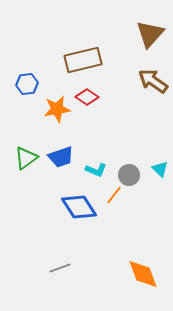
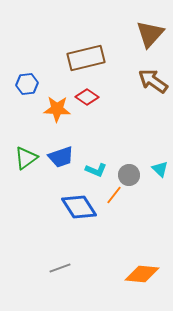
brown rectangle: moved 3 px right, 2 px up
orange star: rotated 12 degrees clockwise
orange diamond: moved 1 px left; rotated 64 degrees counterclockwise
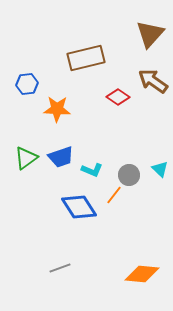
red diamond: moved 31 px right
cyan L-shape: moved 4 px left
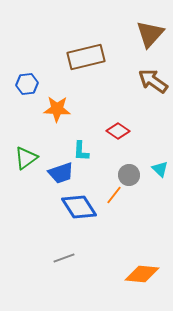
brown rectangle: moved 1 px up
red diamond: moved 34 px down
blue trapezoid: moved 16 px down
cyan L-shape: moved 11 px left, 19 px up; rotated 70 degrees clockwise
gray line: moved 4 px right, 10 px up
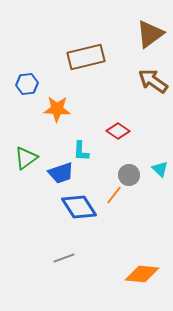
brown triangle: rotated 12 degrees clockwise
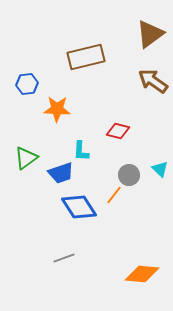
red diamond: rotated 20 degrees counterclockwise
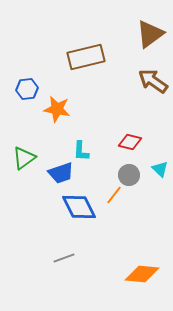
blue hexagon: moved 5 px down
orange star: rotated 8 degrees clockwise
red diamond: moved 12 px right, 11 px down
green triangle: moved 2 px left
blue diamond: rotated 6 degrees clockwise
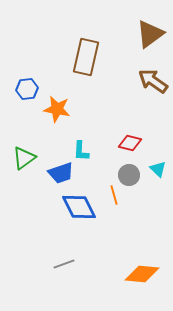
brown rectangle: rotated 63 degrees counterclockwise
red diamond: moved 1 px down
cyan triangle: moved 2 px left
orange line: rotated 54 degrees counterclockwise
gray line: moved 6 px down
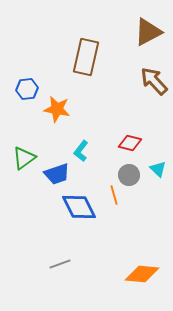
brown triangle: moved 2 px left, 2 px up; rotated 8 degrees clockwise
brown arrow: moved 1 px right; rotated 12 degrees clockwise
cyan L-shape: rotated 35 degrees clockwise
blue trapezoid: moved 4 px left, 1 px down
gray line: moved 4 px left
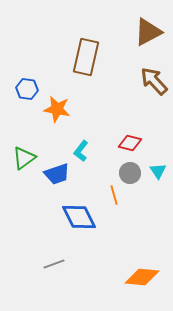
blue hexagon: rotated 15 degrees clockwise
cyan triangle: moved 2 px down; rotated 12 degrees clockwise
gray circle: moved 1 px right, 2 px up
blue diamond: moved 10 px down
gray line: moved 6 px left
orange diamond: moved 3 px down
